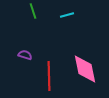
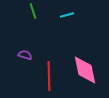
pink diamond: moved 1 px down
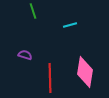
cyan line: moved 3 px right, 10 px down
pink diamond: moved 2 px down; rotated 20 degrees clockwise
red line: moved 1 px right, 2 px down
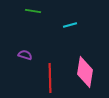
green line: rotated 63 degrees counterclockwise
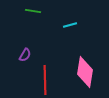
purple semicircle: rotated 104 degrees clockwise
red line: moved 5 px left, 2 px down
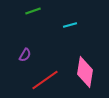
green line: rotated 28 degrees counterclockwise
red line: rotated 56 degrees clockwise
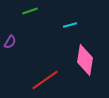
green line: moved 3 px left
purple semicircle: moved 15 px left, 13 px up
pink diamond: moved 12 px up
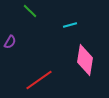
green line: rotated 63 degrees clockwise
red line: moved 6 px left
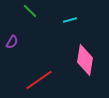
cyan line: moved 5 px up
purple semicircle: moved 2 px right
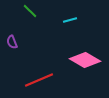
purple semicircle: rotated 128 degrees clockwise
pink diamond: rotated 68 degrees counterclockwise
red line: rotated 12 degrees clockwise
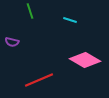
green line: rotated 28 degrees clockwise
cyan line: rotated 32 degrees clockwise
purple semicircle: rotated 56 degrees counterclockwise
